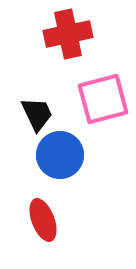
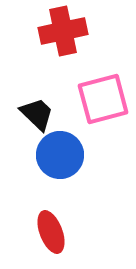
red cross: moved 5 px left, 3 px up
black trapezoid: rotated 21 degrees counterclockwise
red ellipse: moved 8 px right, 12 px down
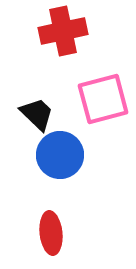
red ellipse: moved 1 px down; rotated 15 degrees clockwise
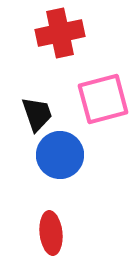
red cross: moved 3 px left, 2 px down
black trapezoid: rotated 27 degrees clockwise
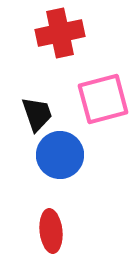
red ellipse: moved 2 px up
